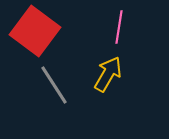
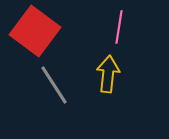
yellow arrow: rotated 24 degrees counterclockwise
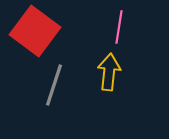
yellow arrow: moved 1 px right, 2 px up
gray line: rotated 51 degrees clockwise
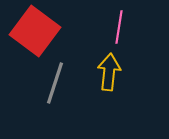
gray line: moved 1 px right, 2 px up
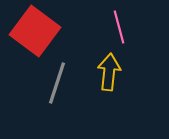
pink line: rotated 24 degrees counterclockwise
gray line: moved 2 px right
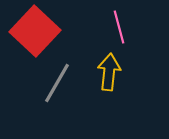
red square: rotated 6 degrees clockwise
gray line: rotated 12 degrees clockwise
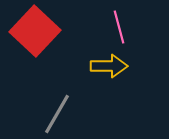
yellow arrow: moved 6 px up; rotated 84 degrees clockwise
gray line: moved 31 px down
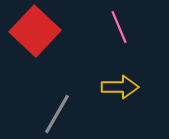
pink line: rotated 8 degrees counterclockwise
yellow arrow: moved 11 px right, 21 px down
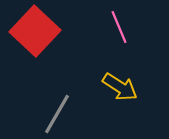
yellow arrow: rotated 33 degrees clockwise
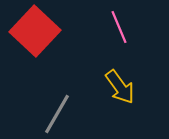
yellow arrow: rotated 21 degrees clockwise
